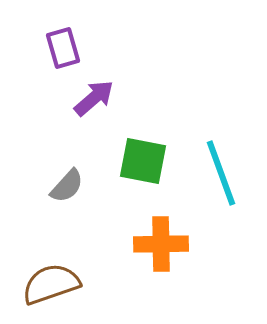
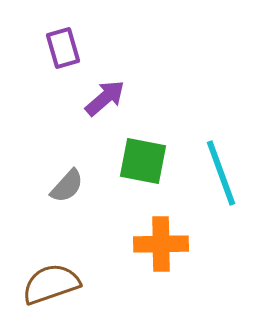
purple arrow: moved 11 px right
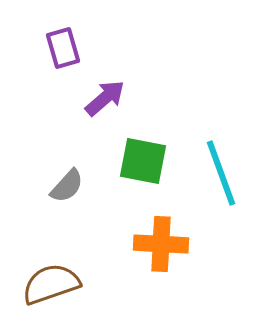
orange cross: rotated 4 degrees clockwise
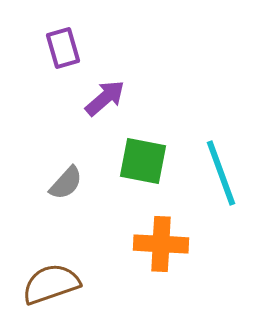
gray semicircle: moved 1 px left, 3 px up
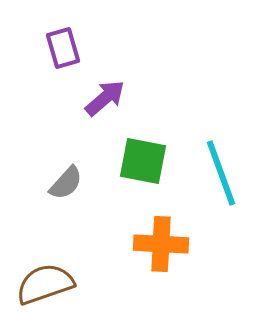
brown semicircle: moved 6 px left
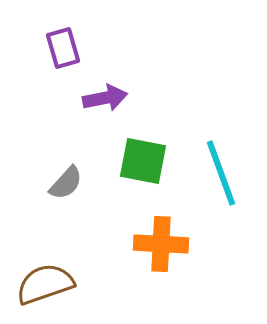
purple arrow: rotated 30 degrees clockwise
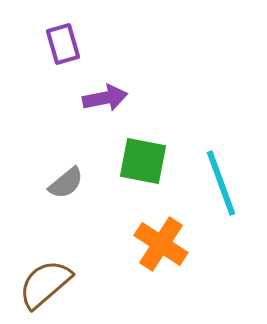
purple rectangle: moved 4 px up
cyan line: moved 10 px down
gray semicircle: rotated 9 degrees clockwise
orange cross: rotated 30 degrees clockwise
brown semicircle: rotated 22 degrees counterclockwise
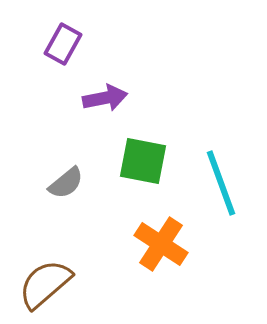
purple rectangle: rotated 45 degrees clockwise
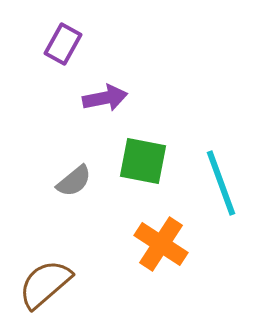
gray semicircle: moved 8 px right, 2 px up
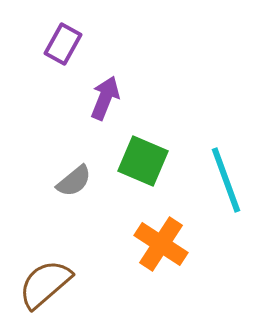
purple arrow: rotated 57 degrees counterclockwise
green square: rotated 12 degrees clockwise
cyan line: moved 5 px right, 3 px up
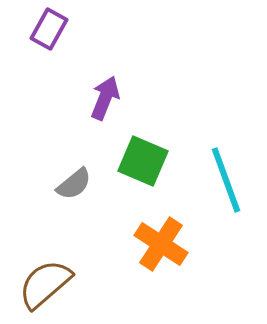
purple rectangle: moved 14 px left, 15 px up
gray semicircle: moved 3 px down
